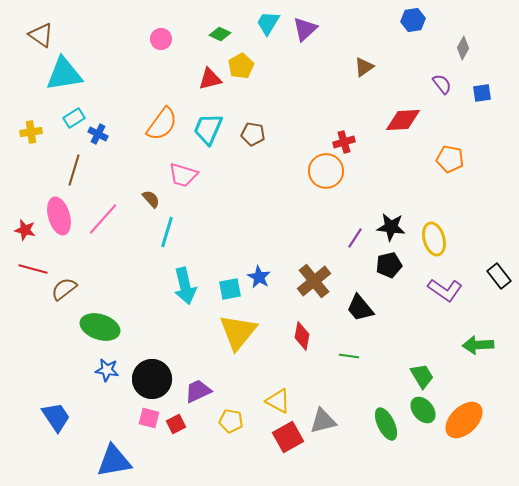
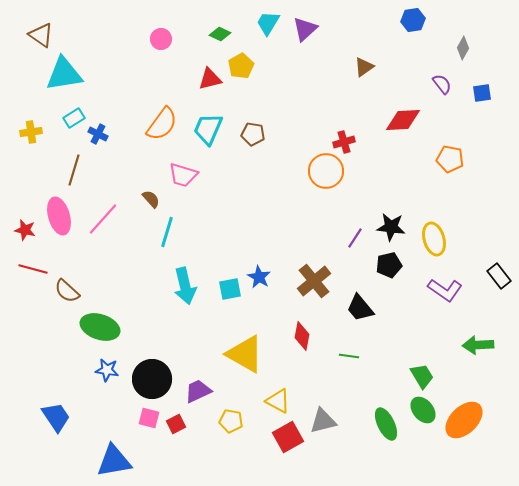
brown semicircle at (64, 289): moved 3 px right, 2 px down; rotated 100 degrees counterclockwise
yellow triangle at (238, 332): moved 7 px right, 22 px down; rotated 39 degrees counterclockwise
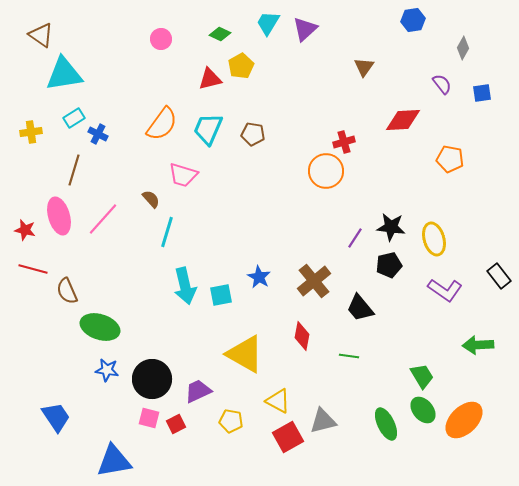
brown triangle at (364, 67): rotated 20 degrees counterclockwise
cyan square at (230, 289): moved 9 px left, 6 px down
brown semicircle at (67, 291): rotated 24 degrees clockwise
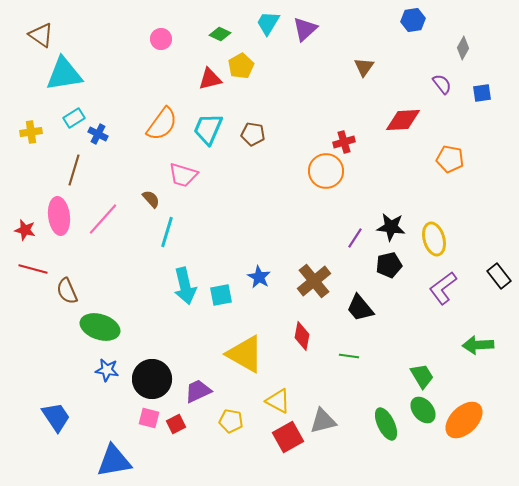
pink ellipse at (59, 216): rotated 9 degrees clockwise
purple L-shape at (445, 290): moved 2 px left, 2 px up; rotated 108 degrees clockwise
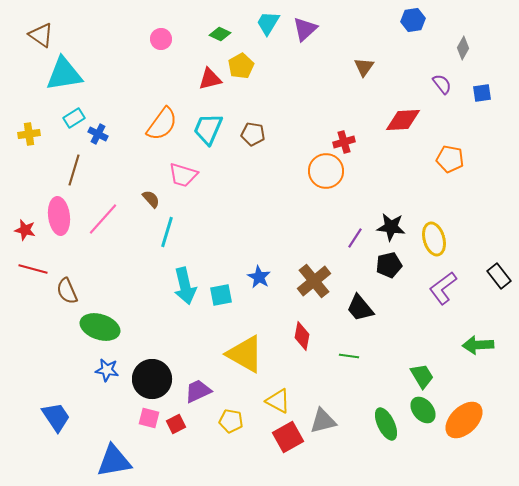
yellow cross at (31, 132): moved 2 px left, 2 px down
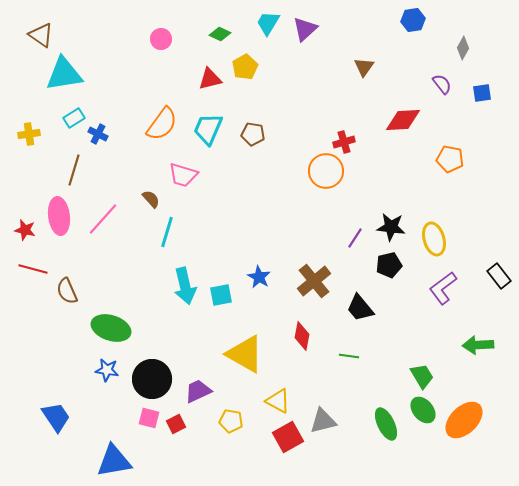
yellow pentagon at (241, 66): moved 4 px right, 1 px down
green ellipse at (100, 327): moved 11 px right, 1 px down
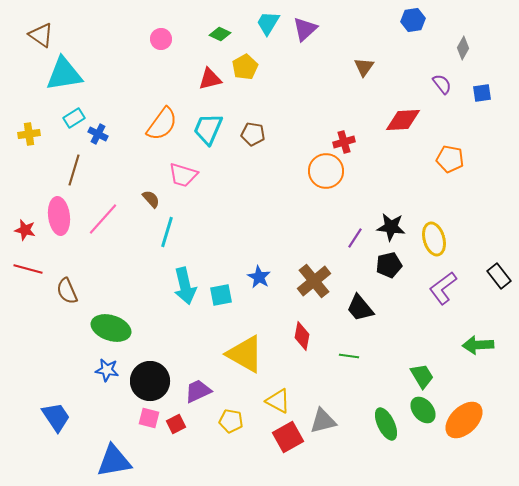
red line at (33, 269): moved 5 px left
black circle at (152, 379): moved 2 px left, 2 px down
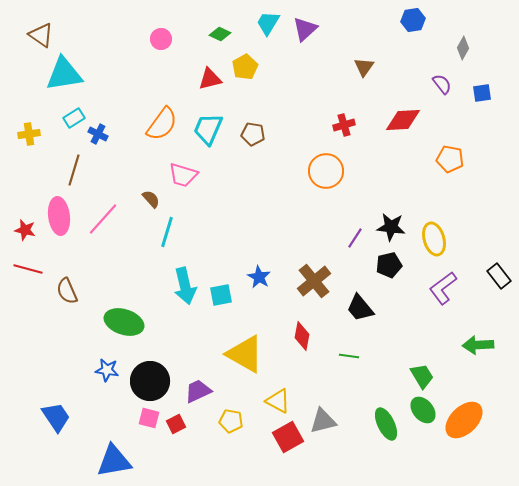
red cross at (344, 142): moved 17 px up
green ellipse at (111, 328): moved 13 px right, 6 px up
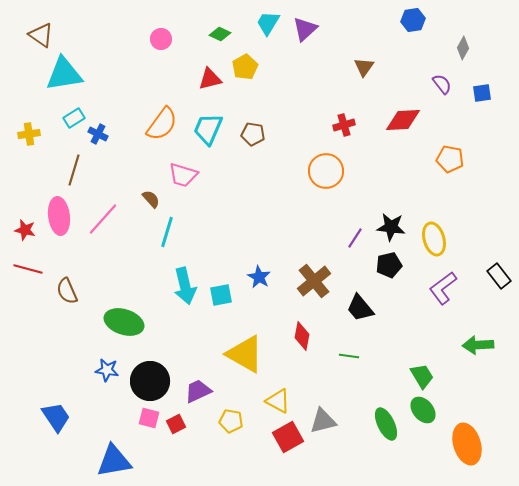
orange ellipse at (464, 420): moved 3 px right, 24 px down; rotated 63 degrees counterclockwise
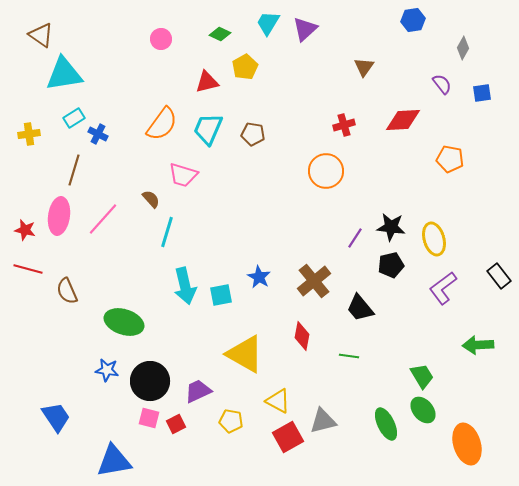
red triangle at (210, 79): moved 3 px left, 3 px down
pink ellipse at (59, 216): rotated 15 degrees clockwise
black pentagon at (389, 265): moved 2 px right
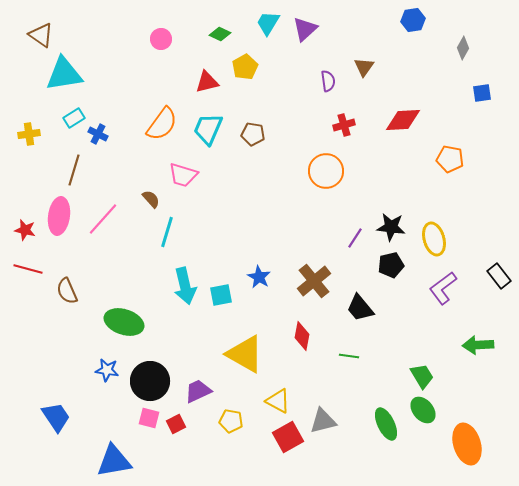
purple semicircle at (442, 84): moved 114 px left, 3 px up; rotated 30 degrees clockwise
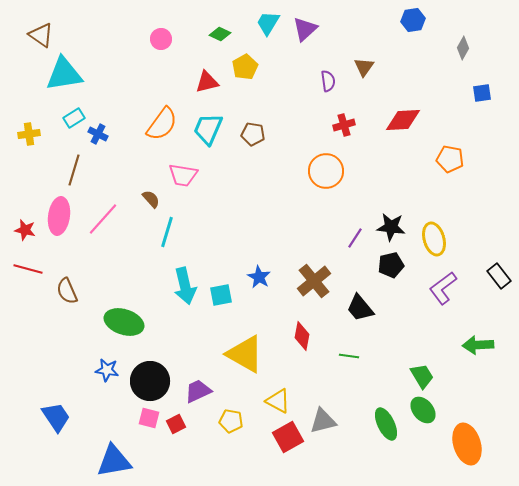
pink trapezoid at (183, 175): rotated 8 degrees counterclockwise
